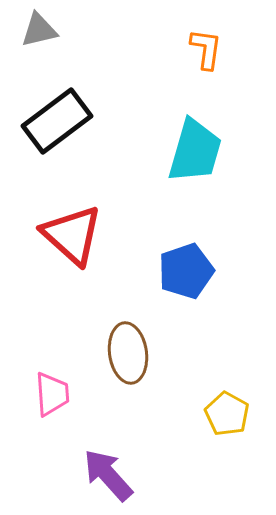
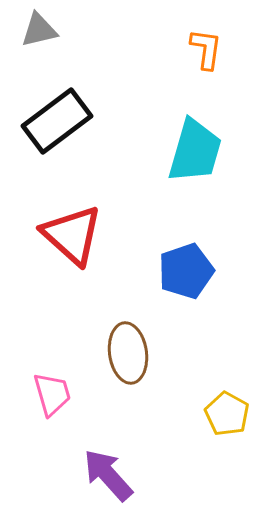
pink trapezoid: rotated 12 degrees counterclockwise
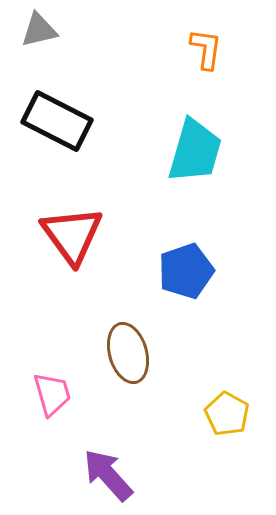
black rectangle: rotated 64 degrees clockwise
red triangle: rotated 12 degrees clockwise
brown ellipse: rotated 8 degrees counterclockwise
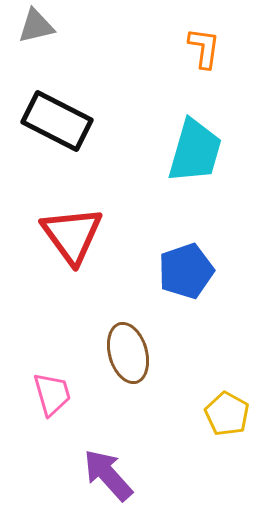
gray triangle: moved 3 px left, 4 px up
orange L-shape: moved 2 px left, 1 px up
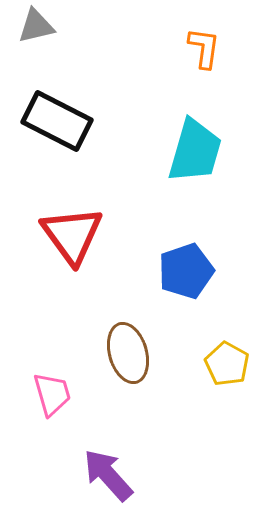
yellow pentagon: moved 50 px up
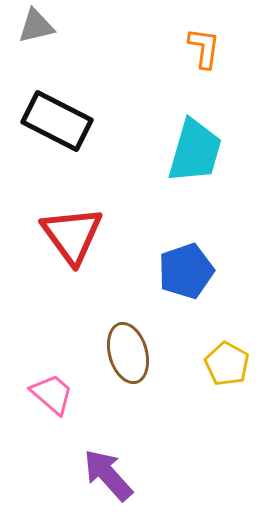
pink trapezoid: rotated 33 degrees counterclockwise
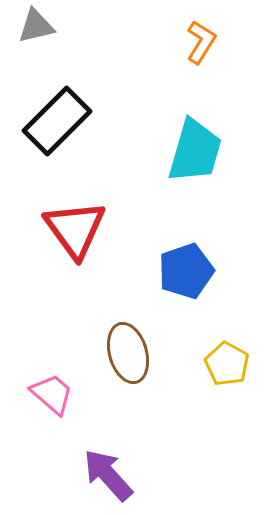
orange L-shape: moved 3 px left, 6 px up; rotated 24 degrees clockwise
black rectangle: rotated 72 degrees counterclockwise
red triangle: moved 3 px right, 6 px up
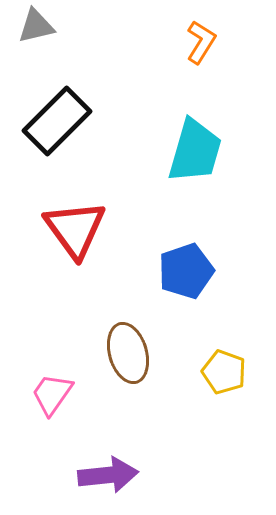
yellow pentagon: moved 3 px left, 8 px down; rotated 9 degrees counterclockwise
pink trapezoid: rotated 96 degrees counterclockwise
purple arrow: rotated 126 degrees clockwise
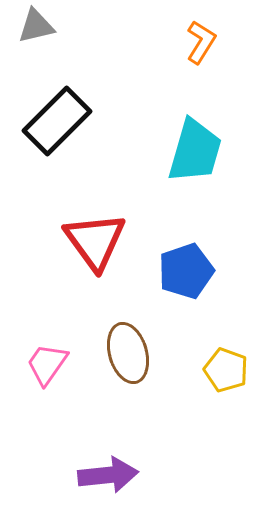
red triangle: moved 20 px right, 12 px down
yellow pentagon: moved 2 px right, 2 px up
pink trapezoid: moved 5 px left, 30 px up
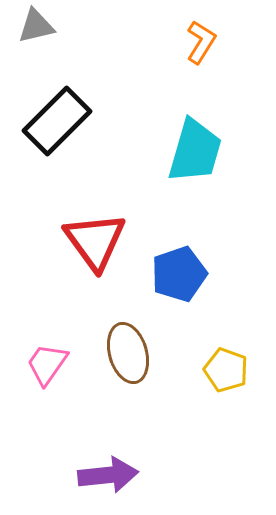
blue pentagon: moved 7 px left, 3 px down
